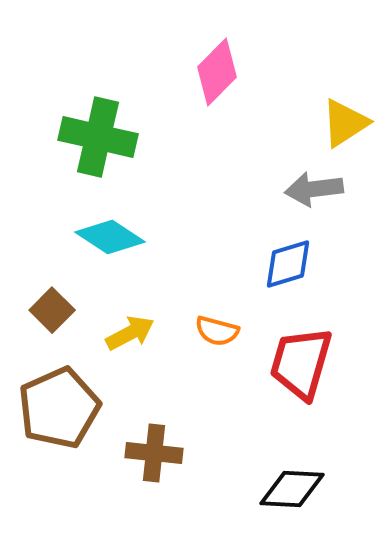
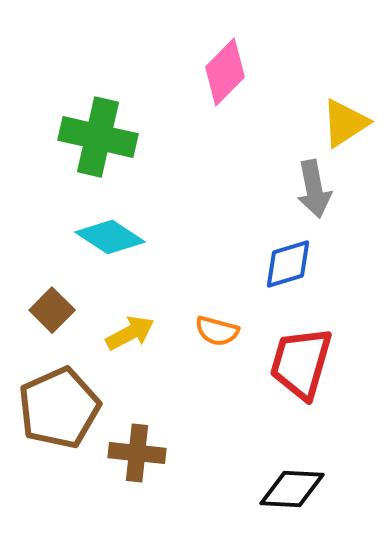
pink diamond: moved 8 px right
gray arrow: rotated 94 degrees counterclockwise
brown cross: moved 17 px left
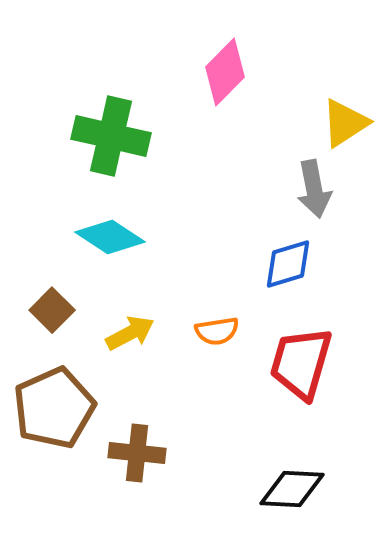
green cross: moved 13 px right, 1 px up
orange semicircle: rotated 24 degrees counterclockwise
brown pentagon: moved 5 px left
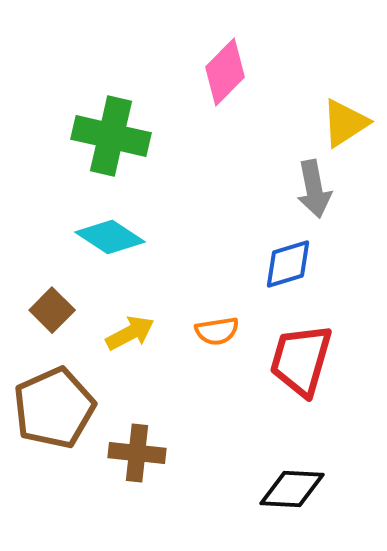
red trapezoid: moved 3 px up
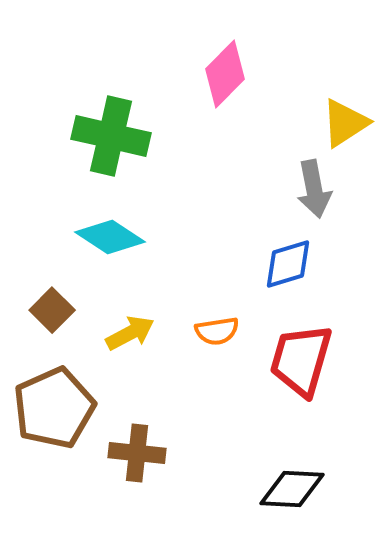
pink diamond: moved 2 px down
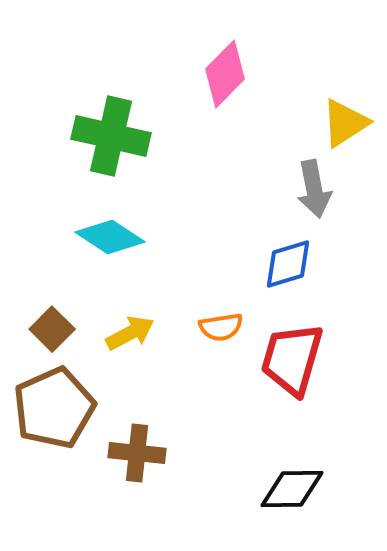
brown square: moved 19 px down
orange semicircle: moved 4 px right, 4 px up
red trapezoid: moved 9 px left, 1 px up
black diamond: rotated 4 degrees counterclockwise
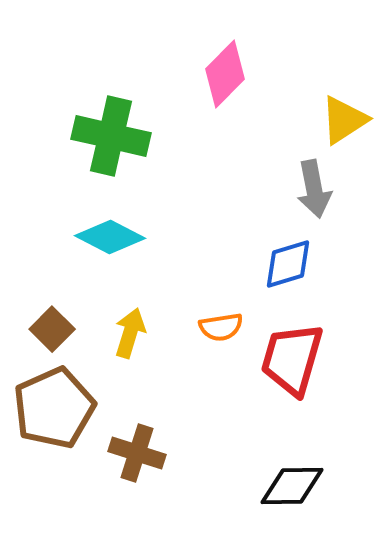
yellow triangle: moved 1 px left, 3 px up
cyan diamond: rotated 6 degrees counterclockwise
yellow arrow: rotated 45 degrees counterclockwise
brown cross: rotated 12 degrees clockwise
black diamond: moved 3 px up
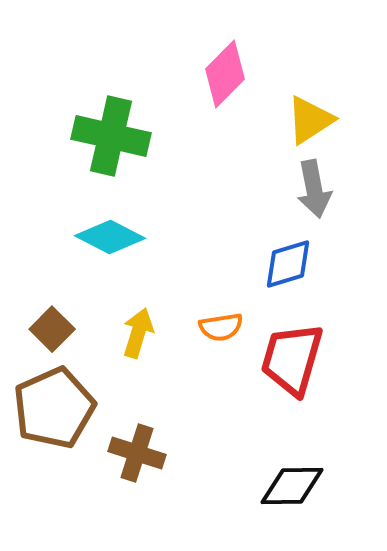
yellow triangle: moved 34 px left
yellow arrow: moved 8 px right
